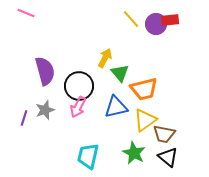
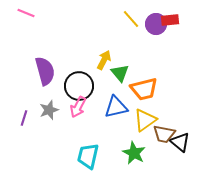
yellow arrow: moved 1 px left, 2 px down
gray star: moved 4 px right
black triangle: moved 12 px right, 15 px up
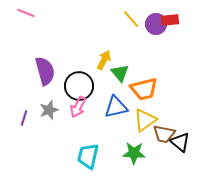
green star: rotated 25 degrees counterclockwise
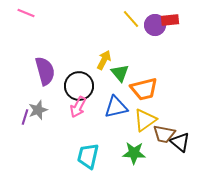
purple circle: moved 1 px left, 1 px down
gray star: moved 11 px left
purple line: moved 1 px right, 1 px up
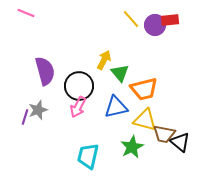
yellow triangle: rotated 50 degrees clockwise
green star: moved 2 px left, 6 px up; rotated 30 degrees counterclockwise
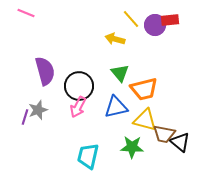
yellow arrow: moved 11 px right, 21 px up; rotated 102 degrees counterclockwise
green star: rotated 30 degrees clockwise
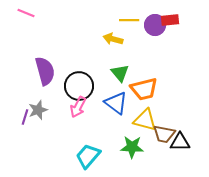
yellow line: moved 2 px left, 1 px down; rotated 48 degrees counterclockwise
yellow arrow: moved 2 px left
blue triangle: moved 4 px up; rotated 50 degrees clockwise
black triangle: rotated 40 degrees counterclockwise
cyan trapezoid: rotated 28 degrees clockwise
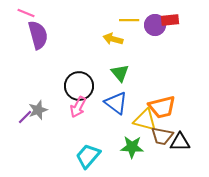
purple semicircle: moved 7 px left, 36 px up
orange trapezoid: moved 18 px right, 18 px down
purple line: rotated 28 degrees clockwise
brown trapezoid: moved 2 px left, 2 px down
